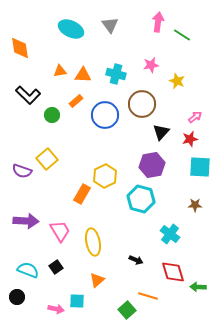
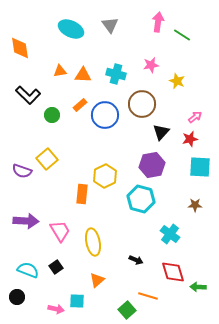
orange rectangle at (76, 101): moved 4 px right, 4 px down
orange rectangle at (82, 194): rotated 24 degrees counterclockwise
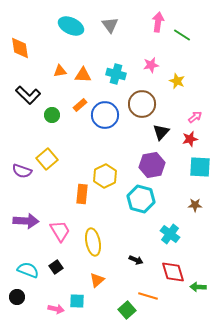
cyan ellipse at (71, 29): moved 3 px up
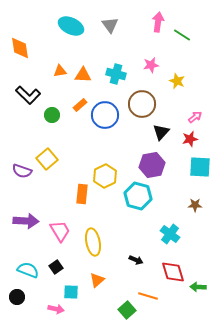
cyan hexagon at (141, 199): moved 3 px left, 3 px up
cyan square at (77, 301): moved 6 px left, 9 px up
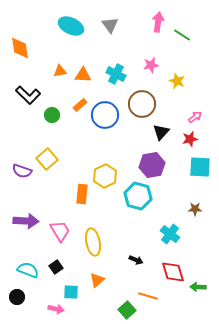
cyan cross at (116, 74): rotated 12 degrees clockwise
brown star at (195, 205): moved 4 px down
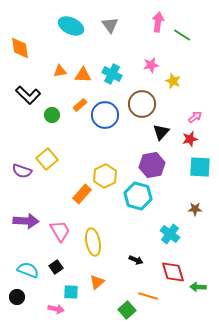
cyan cross at (116, 74): moved 4 px left
yellow star at (177, 81): moved 4 px left
orange rectangle at (82, 194): rotated 36 degrees clockwise
orange triangle at (97, 280): moved 2 px down
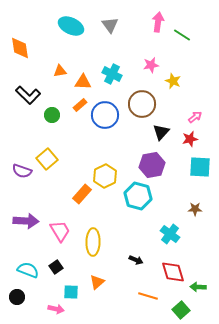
orange triangle at (83, 75): moved 7 px down
yellow ellipse at (93, 242): rotated 12 degrees clockwise
green square at (127, 310): moved 54 px right
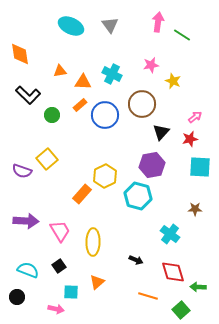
orange diamond at (20, 48): moved 6 px down
black square at (56, 267): moved 3 px right, 1 px up
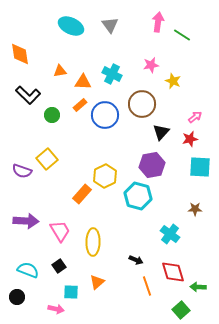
orange line at (148, 296): moved 1 px left, 10 px up; rotated 54 degrees clockwise
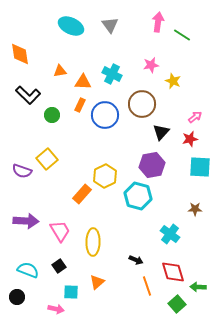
orange rectangle at (80, 105): rotated 24 degrees counterclockwise
green square at (181, 310): moved 4 px left, 6 px up
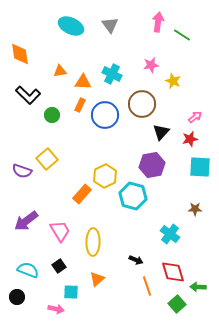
cyan hexagon at (138, 196): moved 5 px left
purple arrow at (26, 221): rotated 140 degrees clockwise
orange triangle at (97, 282): moved 3 px up
